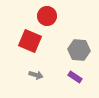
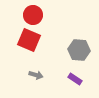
red circle: moved 14 px left, 1 px up
red square: moved 1 px left, 1 px up
purple rectangle: moved 2 px down
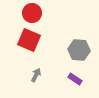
red circle: moved 1 px left, 2 px up
gray arrow: rotated 80 degrees counterclockwise
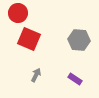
red circle: moved 14 px left
red square: moved 1 px up
gray hexagon: moved 10 px up
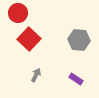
red square: rotated 20 degrees clockwise
purple rectangle: moved 1 px right
